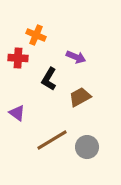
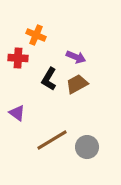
brown trapezoid: moved 3 px left, 13 px up
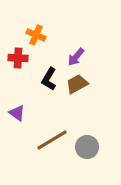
purple arrow: rotated 108 degrees clockwise
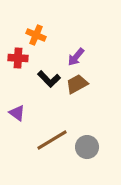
black L-shape: rotated 75 degrees counterclockwise
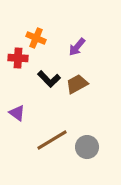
orange cross: moved 3 px down
purple arrow: moved 1 px right, 10 px up
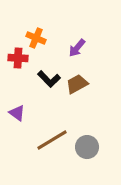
purple arrow: moved 1 px down
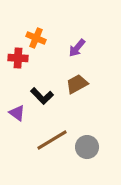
black L-shape: moved 7 px left, 17 px down
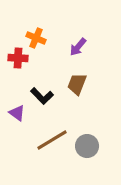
purple arrow: moved 1 px right, 1 px up
brown trapezoid: rotated 40 degrees counterclockwise
gray circle: moved 1 px up
